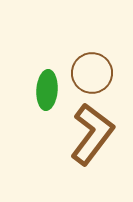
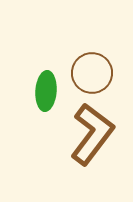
green ellipse: moved 1 px left, 1 px down
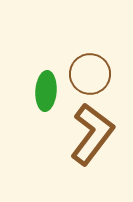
brown circle: moved 2 px left, 1 px down
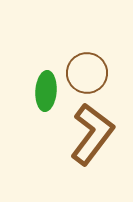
brown circle: moved 3 px left, 1 px up
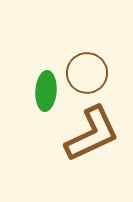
brown L-shape: rotated 28 degrees clockwise
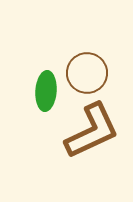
brown L-shape: moved 3 px up
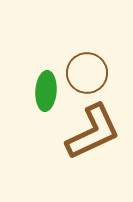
brown L-shape: moved 1 px right, 1 px down
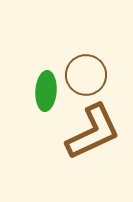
brown circle: moved 1 px left, 2 px down
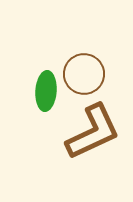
brown circle: moved 2 px left, 1 px up
